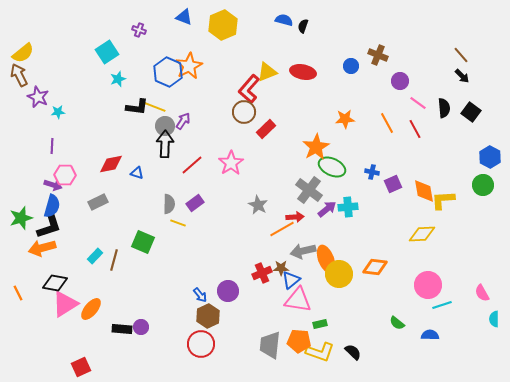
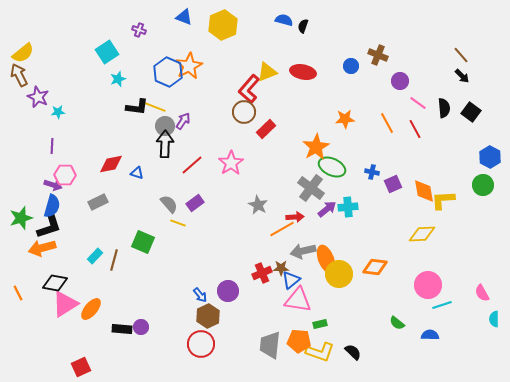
gray cross at (309, 190): moved 2 px right, 2 px up
gray semicircle at (169, 204): rotated 42 degrees counterclockwise
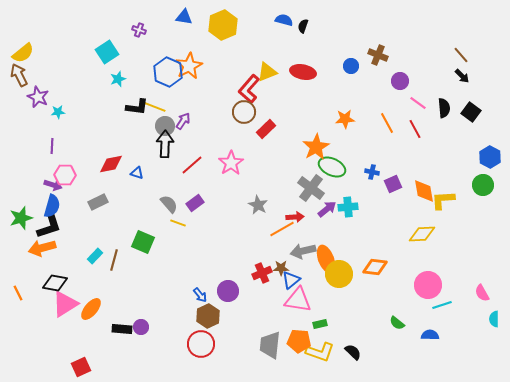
blue triangle at (184, 17): rotated 12 degrees counterclockwise
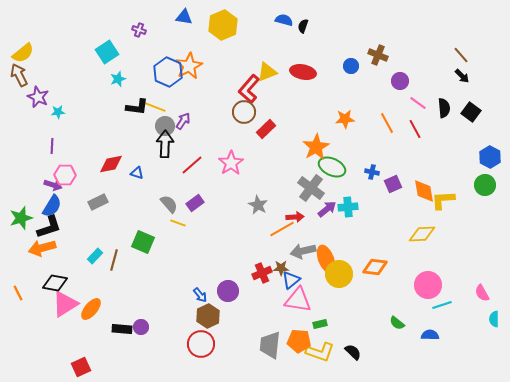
green circle at (483, 185): moved 2 px right
blue semicircle at (52, 206): rotated 15 degrees clockwise
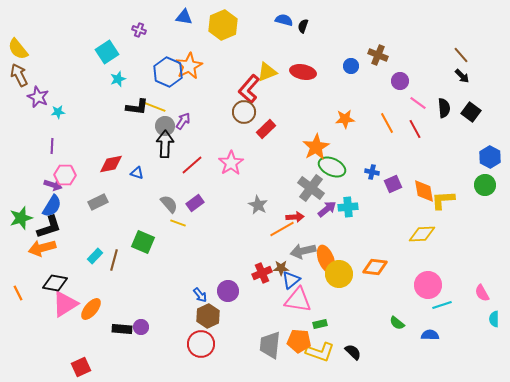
yellow semicircle at (23, 53): moved 5 px left, 4 px up; rotated 90 degrees clockwise
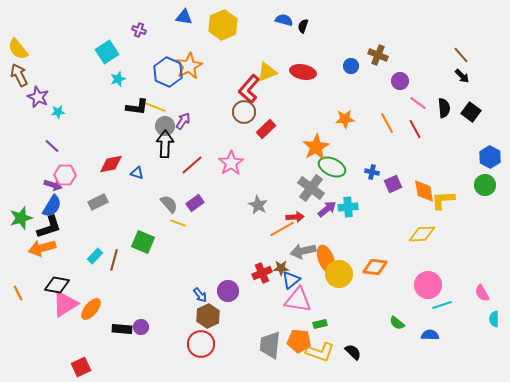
purple line at (52, 146): rotated 49 degrees counterclockwise
black diamond at (55, 283): moved 2 px right, 2 px down
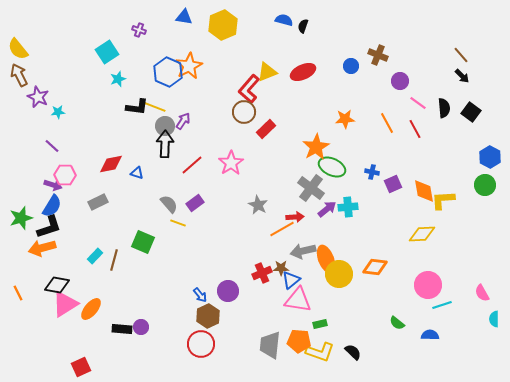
red ellipse at (303, 72): rotated 35 degrees counterclockwise
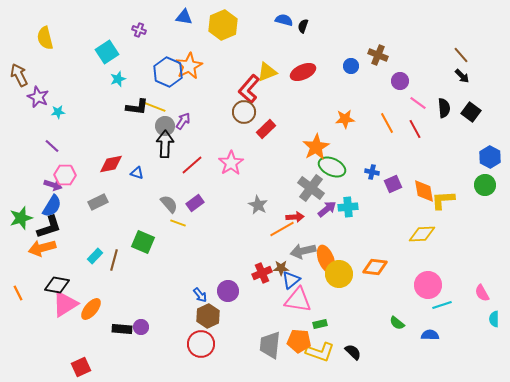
yellow semicircle at (18, 49): moved 27 px right, 11 px up; rotated 25 degrees clockwise
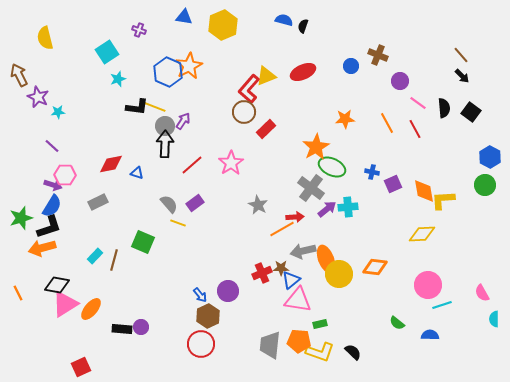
yellow triangle at (267, 72): moved 1 px left, 4 px down
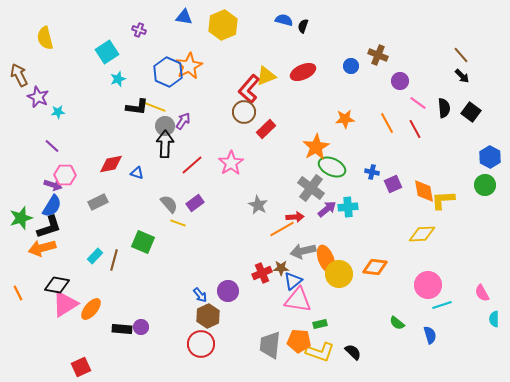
blue triangle at (291, 280): moved 2 px right, 1 px down
blue semicircle at (430, 335): rotated 72 degrees clockwise
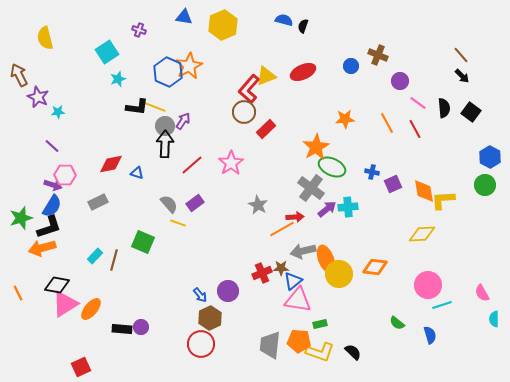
brown hexagon at (208, 316): moved 2 px right, 2 px down
